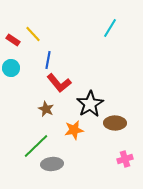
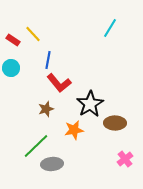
brown star: rotated 28 degrees clockwise
pink cross: rotated 21 degrees counterclockwise
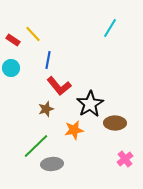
red L-shape: moved 3 px down
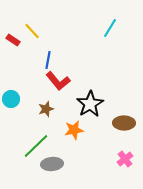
yellow line: moved 1 px left, 3 px up
cyan circle: moved 31 px down
red L-shape: moved 1 px left, 5 px up
brown ellipse: moved 9 px right
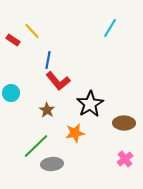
cyan circle: moved 6 px up
brown star: moved 1 px right, 1 px down; rotated 21 degrees counterclockwise
orange star: moved 1 px right, 3 px down
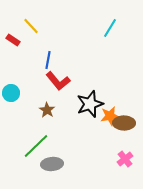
yellow line: moved 1 px left, 5 px up
black star: rotated 12 degrees clockwise
orange star: moved 35 px right, 17 px up
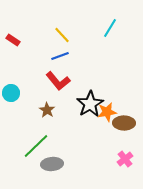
yellow line: moved 31 px right, 9 px down
blue line: moved 12 px right, 4 px up; rotated 60 degrees clockwise
black star: rotated 12 degrees counterclockwise
orange star: moved 3 px left, 4 px up
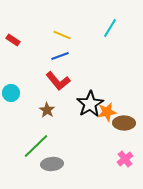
yellow line: rotated 24 degrees counterclockwise
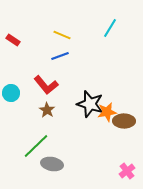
red L-shape: moved 12 px left, 4 px down
black star: rotated 24 degrees counterclockwise
brown ellipse: moved 2 px up
pink cross: moved 2 px right, 12 px down
gray ellipse: rotated 15 degrees clockwise
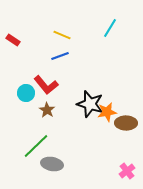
cyan circle: moved 15 px right
brown ellipse: moved 2 px right, 2 px down
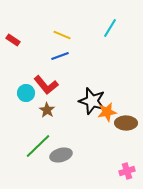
black star: moved 2 px right, 3 px up
green line: moved 2 px right
gray ellipse: moved 9 px right, 9 px up; rotated 25 degrees counterclockwise
pink cross: rotated 21 degrees clockwise
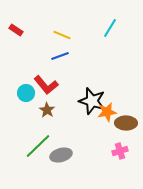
red rectangle: moved 3 px right, 10 px up
pink cross: moved 7 px left, 20 px up
